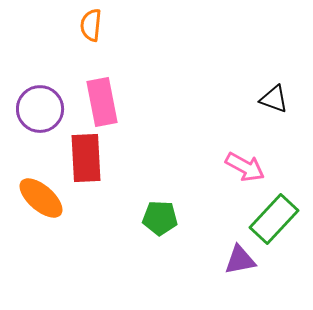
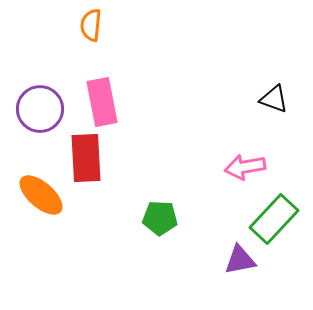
pink arrow: rotated 141 degrees clockwise
orange ellipse: moved 3 px up
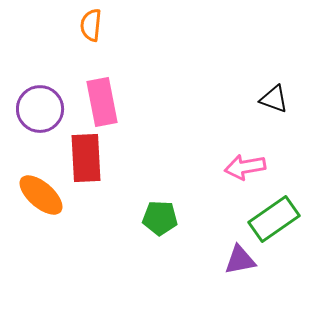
green rectangle: rotated 12 degrees clockwise
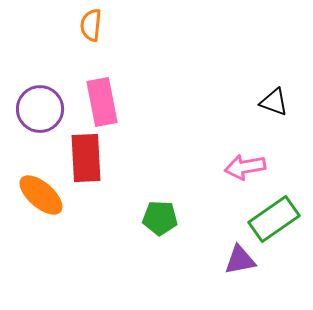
black triangle: moved 3 px down
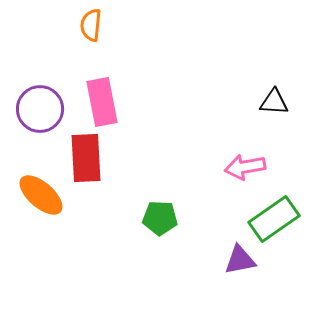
black triangle: rotated 16 degrees counterclockwise
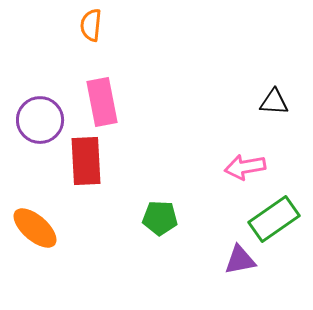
purple circle: moved 11 px down
red rectangle: moved 3 px down
orange ellipse: moved 6 px left, 33 px down
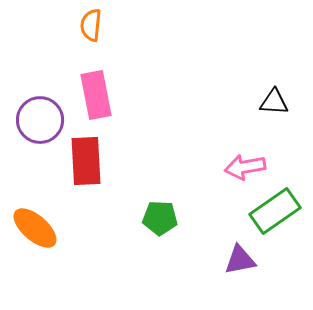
pink rectangle: moved 6 px left, 7 px up
green rectangle: moved 1 px right, 8 px up
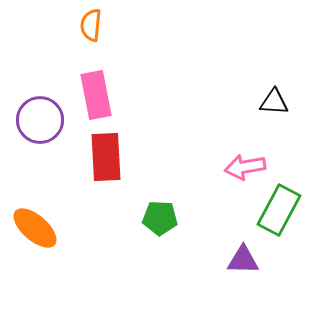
red rectangle: moved 20 px right, 4 px up
green rectangle: moved 4 px right, 1 px up; rotated 27 degrees counterclockwise
purple triangle: moved 3 px right; rotated 12 degrees clockwise
